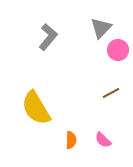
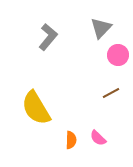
pink circle: moved 5 px down
pink semicircle: moved 5 px left, 2 px up
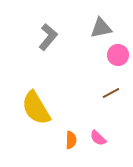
gray triangle: rotated 35 degrees clockwise
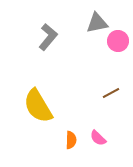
gray triangle: moved 4 px left, 5 px up
pink circle: moved 14 px up
yellow semicircle: moved 2 px right, 2 px up
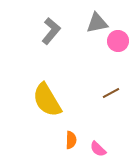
gray L-shape: moved 3 px right, 6 px up
yellow semicircle: moved 9 px right, 6 px up
pink semicircle: moved 11 px down
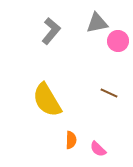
brown line: moved 2 px left; rotated 54 degrees clockwise
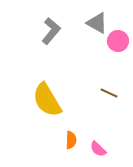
gray triangle: rotated 40 degrees clockwise
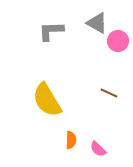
gray L-shape: rotated 132 degrees counterclockwise
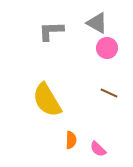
pink circle: moved 11 px left, 7 px down
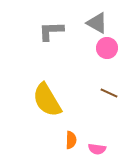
pink semicircle: moved 1 px left; rotated 36 degrees counterclockwise
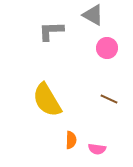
gray triangle: moved 4 px left, 8 px up
brown line: moved 6 px down
